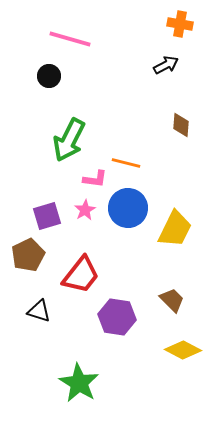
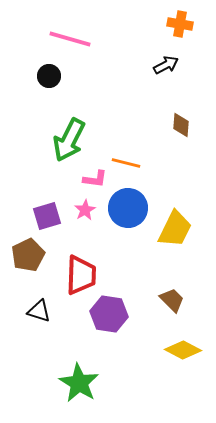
red trapezoid: rotated 36 degrees counterclockwise
purple hexagon: moved 8 px left, 3 px up
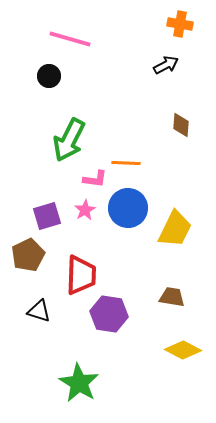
orange line: rotated 12 degrees counterclockwise
brown trapezoid: moved 3 px up; rotated 36 degrees counterclockwise
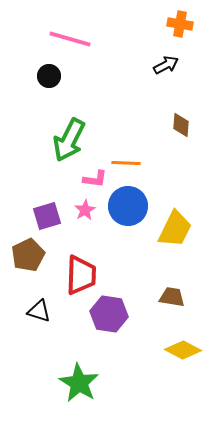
blue circle: moved 2 px up
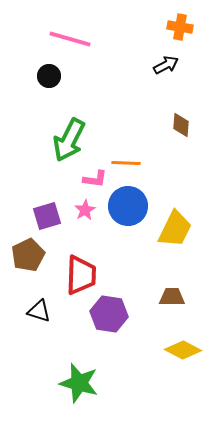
orange cross: moved 3 px down
brown trapezoid: rotated 8 degrees counterclockwise
green star: rotated 15 degrees counterclockwise
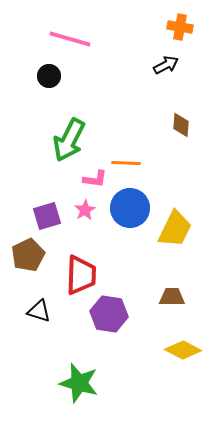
blue circle: moved 2 px right, 2 px down
